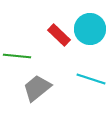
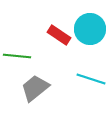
red rectangle: rotated 10 degrees counterclockwise
gray trapezoid: moved 2 px left
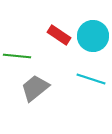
cyan circle: moved 3 px right, 7 px down
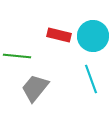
red rectangle: rotated 20 degrees counterclockwise
cyan line: rotated 52 degrees clockwise
gray trapezoid: rotated 12 degrees counterclockwise
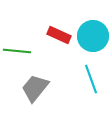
red rectangle: rotated 10 degrees clockwise
green line: moved 5 px up
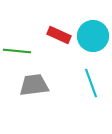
cyan line: moved 4 px down
gray trapezoid: moved 1 px left, 3 px up; rotated 44 degrees clockwise
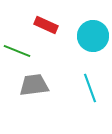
red rectangle: moved 13 px left, 10 px up
green line: rotated 16 degrees clockwise
cyan line: moved 1 px left, 5 px down
